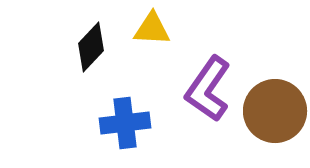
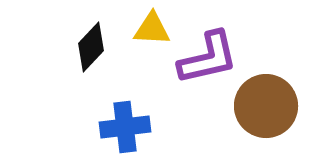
purple L-shape: moved 31 px up; rotated 138 degrees counterclockwise
brown circle: moved 9 px left, 5 px up
blue cross: moved 4 px down
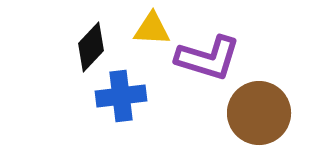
purple L-shape: rotated 30 degrees clockwise
brown circle: moved 7 px left, 7 px down
blue cross: moved 4 px left, 31 px up
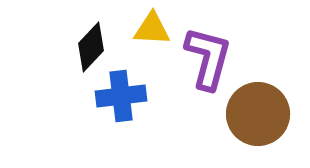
purple L-shape: rotated 92 degrees counterclockwise
brown circle: moved 1 px left, 1 px down
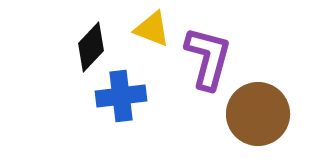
yellow triangle: rotated 18 degrees clockwise
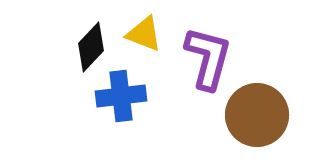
yellow triangle: moved 8 px left, 5 px down
brown circle: moved 1 px left, 1 px down
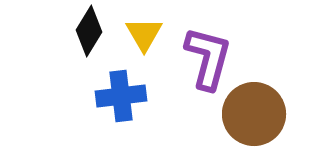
yellow triangle: rotated 39 degrees clockwise
black diamond: moved 2 px left, 16 px up; rotated 12 degrees counterclockwise
brown circle: moved 3 px left, 1 px up
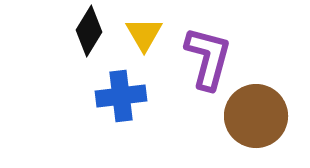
brown circle: moved 2 px right, 2 px down
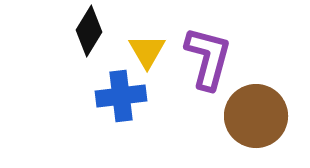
yellow triangle: moved 3 px right, 17 px down
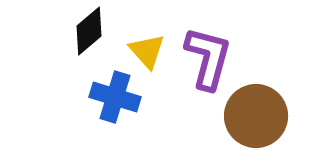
black diamond: rotated 18 degrees clockwise
yellow triangle: rotated 12 degrees counterclockwise
blue cross: moved 6 px left, 1 px down; rotated 24 degrees clockwise
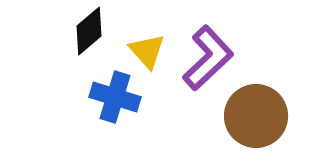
purple L-shape: rotated 32 degrees clockwise
